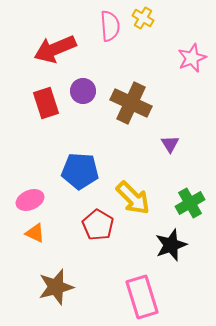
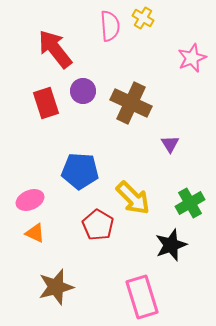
red arrow: rotated 75 degrees clockwise
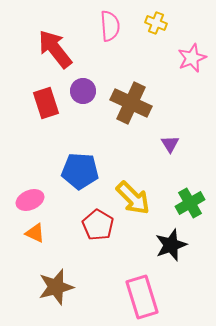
yellow cross: moved 13 px right, 5 px down; rotated 10 degrees counterclockwise
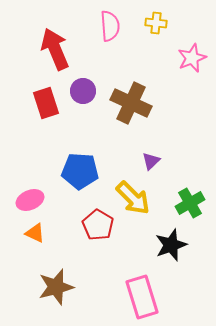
yellow cross: rotated 15 degrees counterclockwise
red arrow: rotated 15 degrees clockwise
purple triangle: moved 19 px left, 17 px down; rotated 18 degrees clockwise
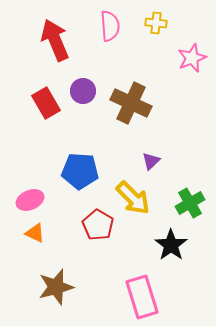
red arrow: moved 9 px up
red rectangle: rotated 12 degrees counterclockwise
black star: rotated 16 degrees counterclockwise
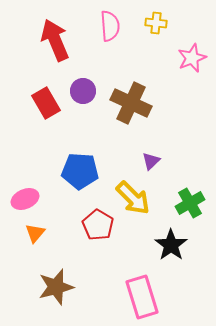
pink ellipse: moved 5 px left, 1 px up
orange triangle: rotated 45 degrees clockwise
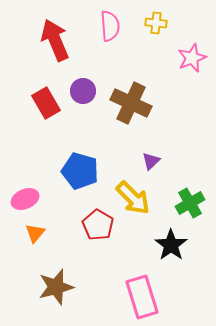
blue pentagon: rotated 12 degrees clockwise
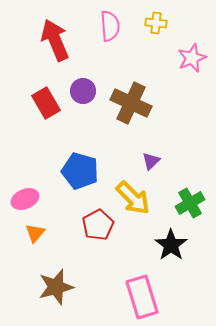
red pentagon: rotated 12 degrees clockwise
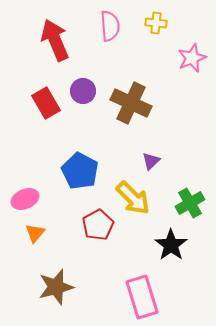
blue pentagon: rotated 12 degrees clockwise
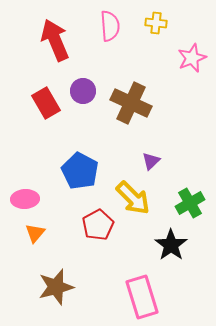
pink ellipse: rotated 20 degrees clockwise
